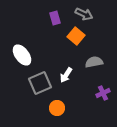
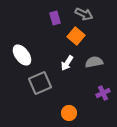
white arrow: moved 1 px right, 12 px up
orange circle: moved 12 px right, 5 px down
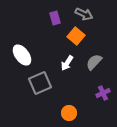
gray semicircle: rotated 36 degrees counterclockwise
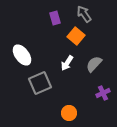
gray arrow: rotated 150 degrees counterclockwise
gray semicircle: moved 2 px down
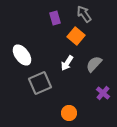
purple cross: rotated 24 degrees counterclockwise
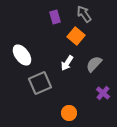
purple rectangle: moved 1 px up
